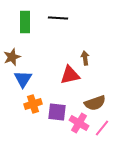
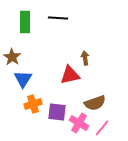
brown star: rotated 18 degrees counterclockwise
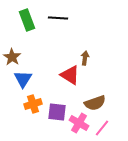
green rectangle: moved 2 px right, 2 px up; rotated 20 degrees counterclockwise
brown arrow: rotated 16 degrees clockwise
red triangle: rotated 45 degrees clockwise
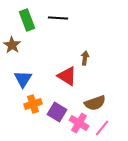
brown star: moved 12 px up
red triangle: moved 3 px left, 1 px down
purple square: rotated 24 degrees clockwise
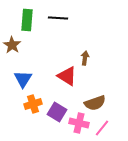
green rectangle: rotated 25 degrees clockwise
pink cross: rotated 18 degrees counterclockwise
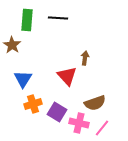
red triangle: rotated 15 degrees clockwise
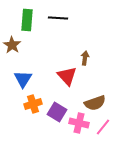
pink line: moved 1 px right, 1 px up
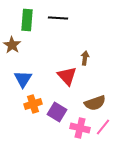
pink cross: moved 1 px right, 5 px down
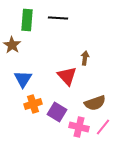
pink cross: moved 1 px left, 1 px up
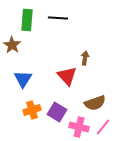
orange cross: moved 1 px left, 6 px down
